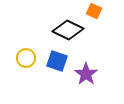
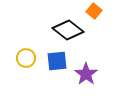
orange square: rotated 14 degrees clockwise
black diamond: rotated 12 degrees clockwise
blue square: rotated 25 degrees counterclockwise
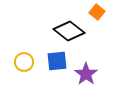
orange square: moved 3 px right, 1 px down
black diamond: moved 1 px right, 1 px down
yellow circle: moved 2 px left, 4 px down
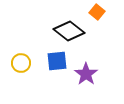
yellow circle: moved 3 px left, 1 px down
